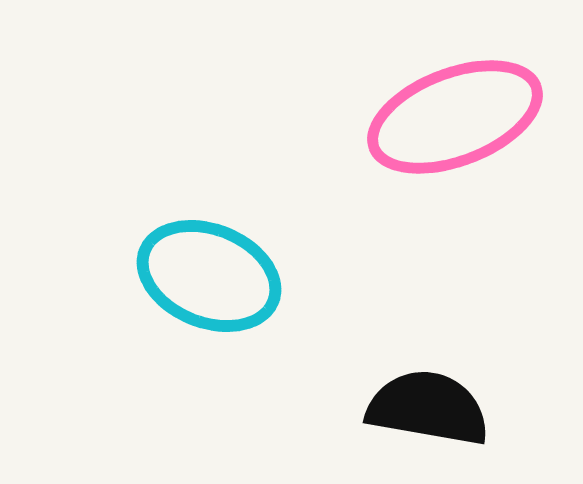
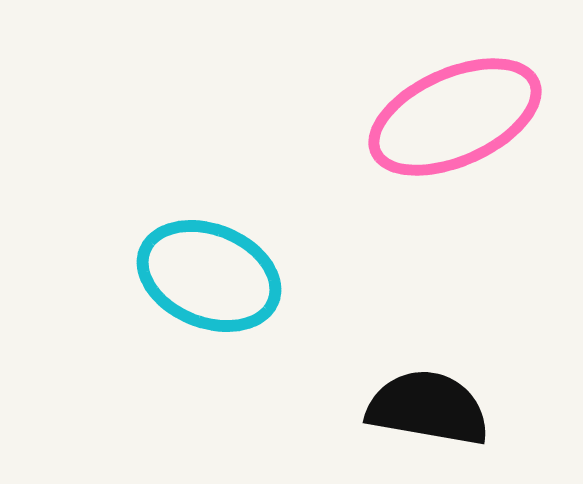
pink ellipse: rotated 3 degrees counterclockwise
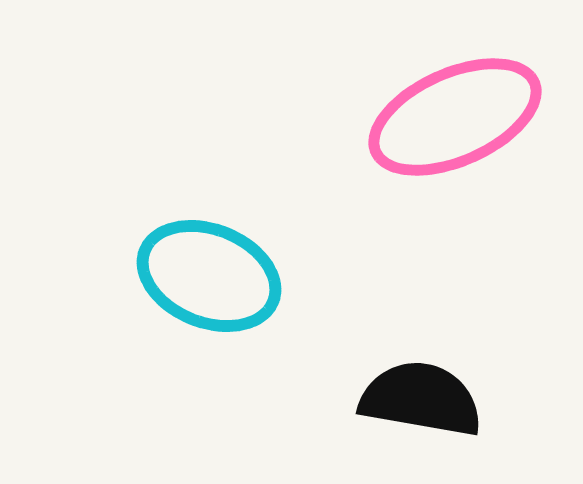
black semicircle: moved 7 px left, 9 px up
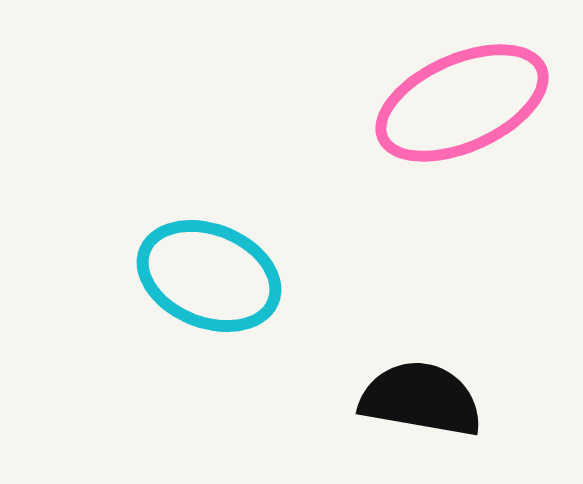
pink ellipse: moved 7 px right, 14 px up
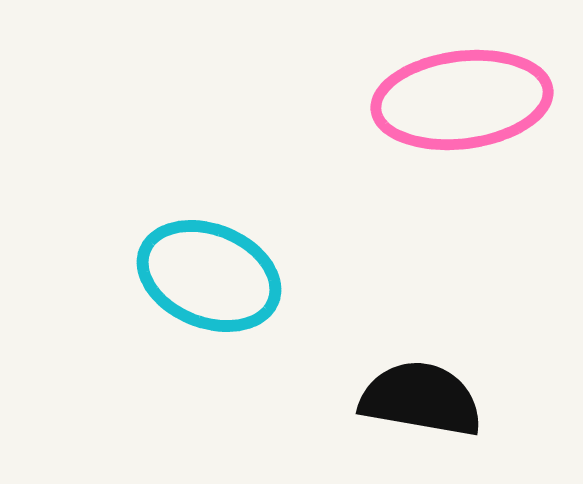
pink ellipse: moved 3 px up; rotated 17 degrees clockwise
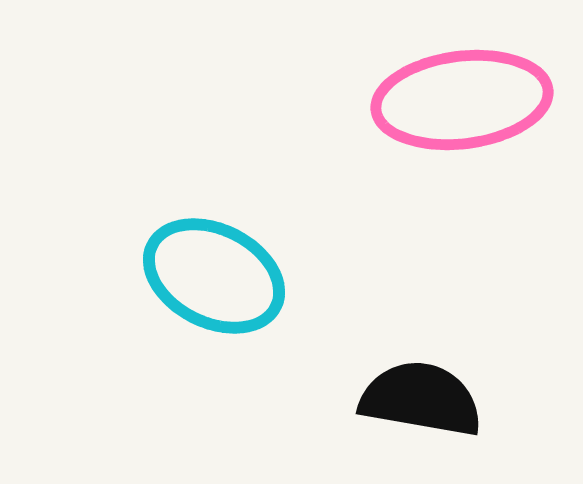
cyan ellipse: moved 5 px right; rotated 5 degrees clockwise
